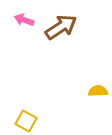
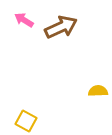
pink arrow: rotated 12 degrees clockwise
brown arrow: rotated 8 degrees clockwise
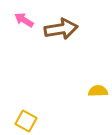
brown arrow: moved 2 px down; rotated 16 degrees clockwise
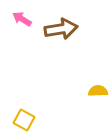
pink arrow: moved 2 px left, 1 px up
yellow square: moved 2 px left, 1 px up
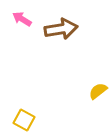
yellow semicircle: rotated 36 degrees counterclockwise
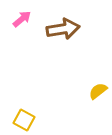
pink arrow: rotated 108 degrees clockwise
brown arrow: moved 2 px right
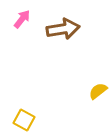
pink arrow: rotated 12 degrees counterclockwise
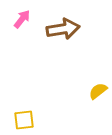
yellow square: rotated 35 degrees counterclockwise
